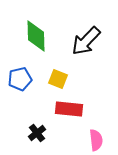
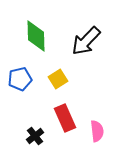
yellow square: rotated 36 degrees clockwise
red rectangle: moved 4 px left, 9 px down; rotated 60 degrees clockwise
black cross: moved 2 px left, 3 px down
pink semicircle: moved 1 px right, 9 px up
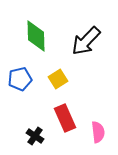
pink semicircle: moved 1 px right, 1 px down
black cross: rotated 18 degrees counterclockwise
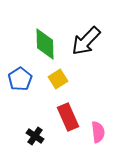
green diamond: moved 9 px right, 8 px down
blue pentagon: rotated 20 degrees counterclockwise
red rectangle: moved 3 px right, 1 px up
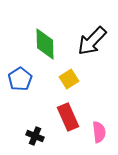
black arrow: moved 6 px right
yellow square: moved 11 px right
pink semicircle: moved 1 px right
black cross: rotated 12 degrees counterclockwise
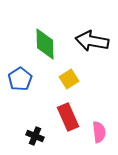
black arrow: rotated 56 degrees clockwise
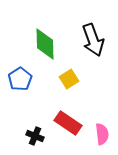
black arrow: moved 1 px right, 1 px up; rotated 120 degrees counterclockwise
red rectangle: moved 6 px down; rotated 32 degrees counterclockwise
pink semicircle: moved 3 px right, 2 px down
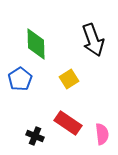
green diamond: moved 9 px left
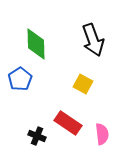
yellow square: moved 14 px right, 5 px down; rotated 30 degrees counterclockwise
black cross: moved 2 px right
